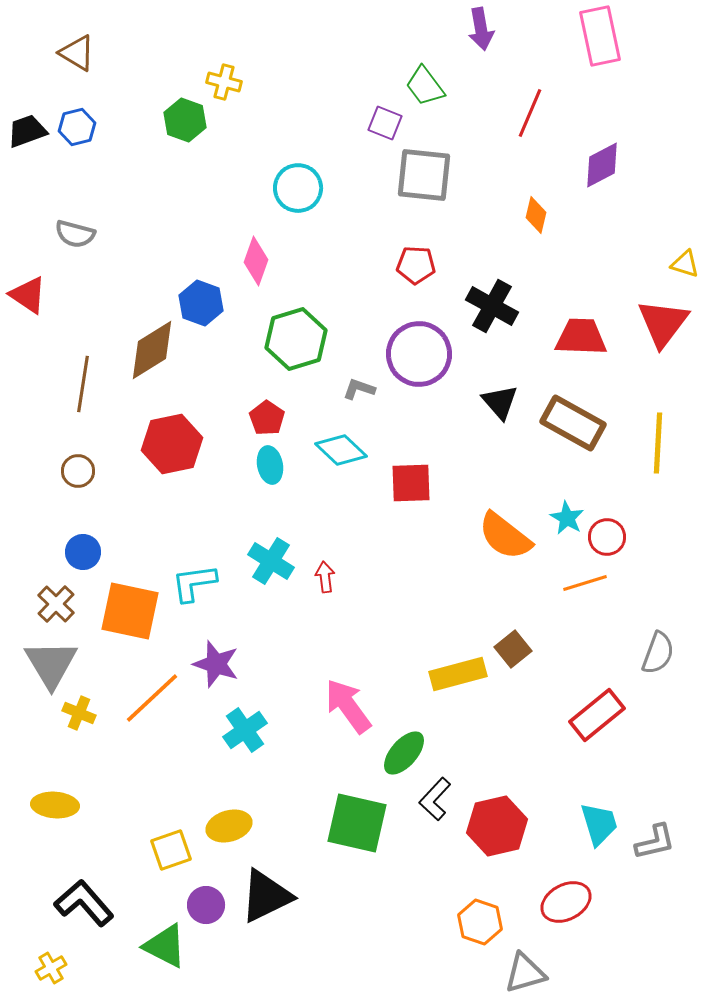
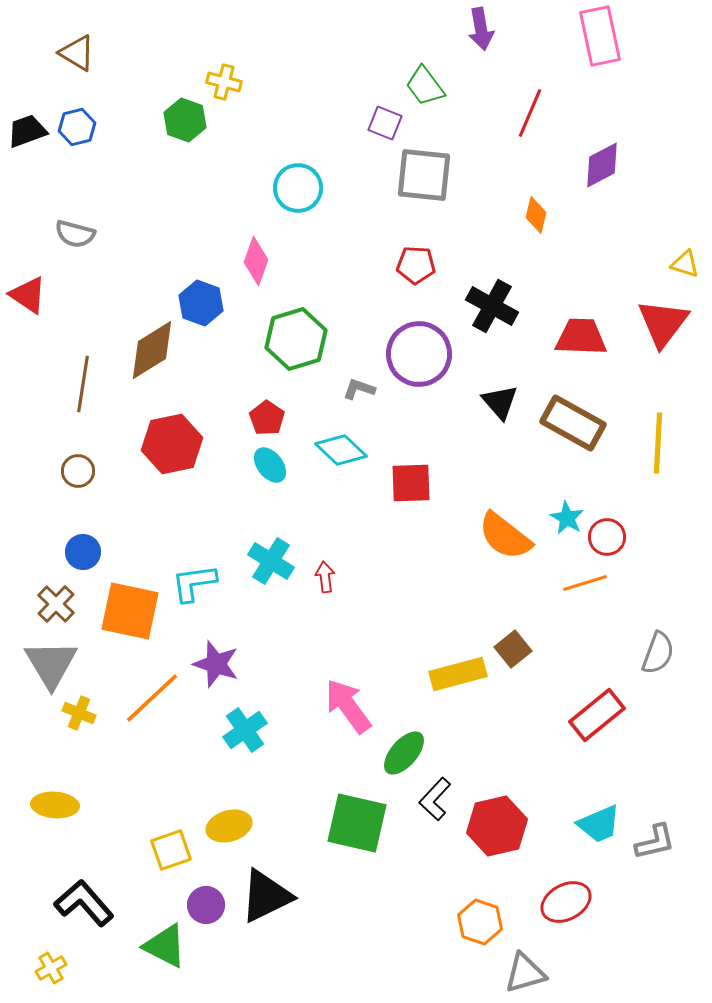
cyan ellipse at (270, 465): rotated 27 degrees counterclockwise
cyan trapezoid at (599, 824): rotated 84 degrees clockwise
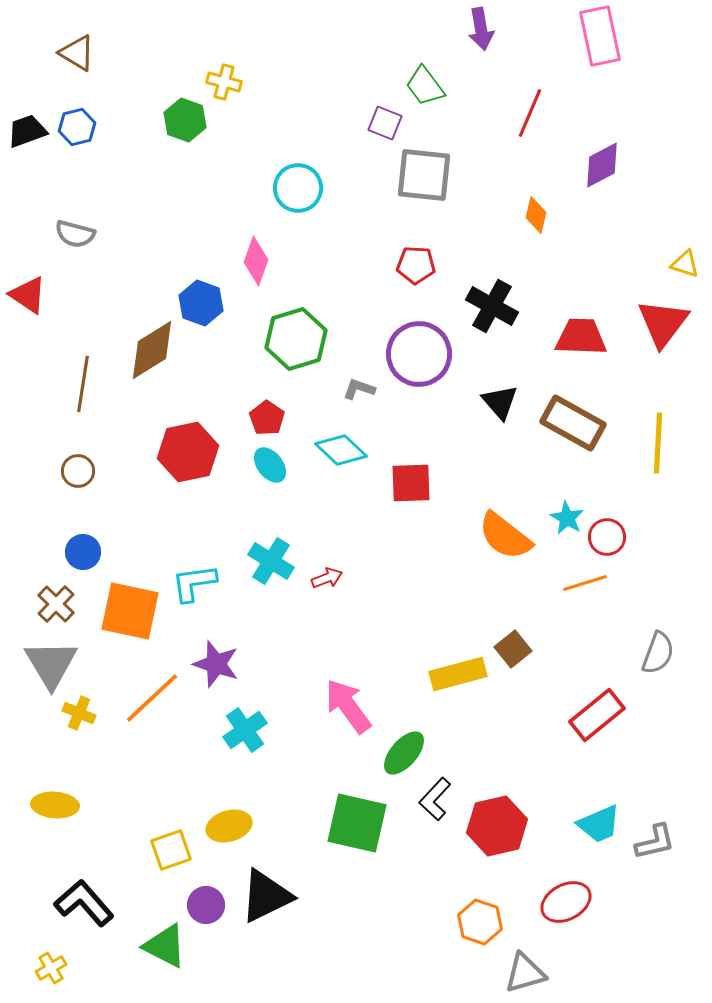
red hexagon at (172, 444): moved 16 px right, 8 px down
red arrow at (325, 577): moved 2 px right, 1 px down; rotated 76 degrees clockwise
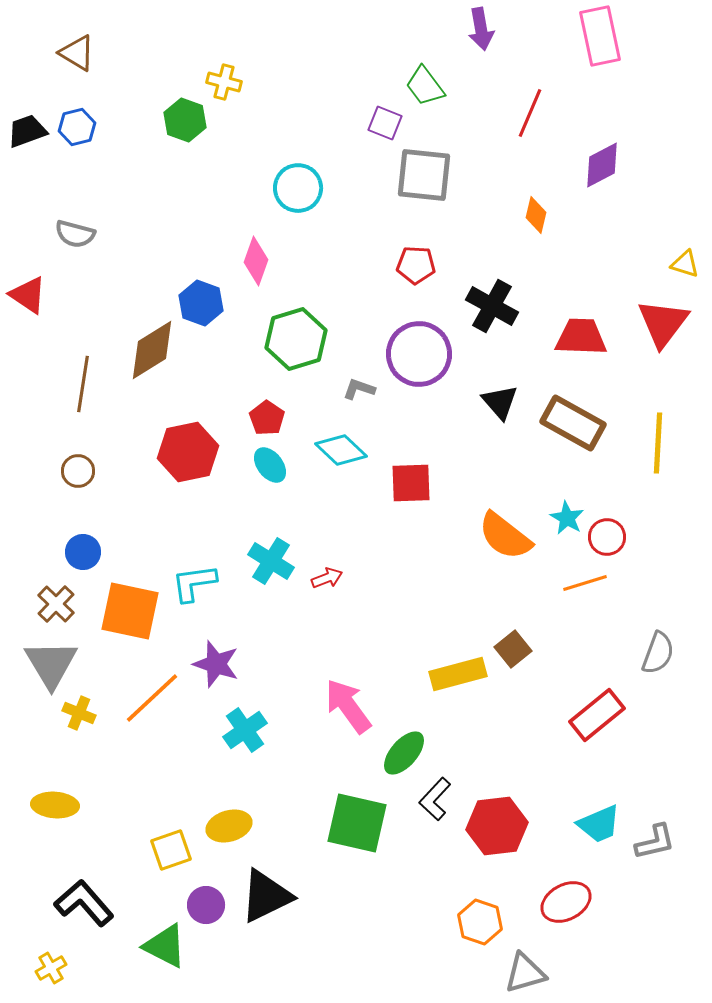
red hexagon at (497, 826): rotated 6 degrees clockwise
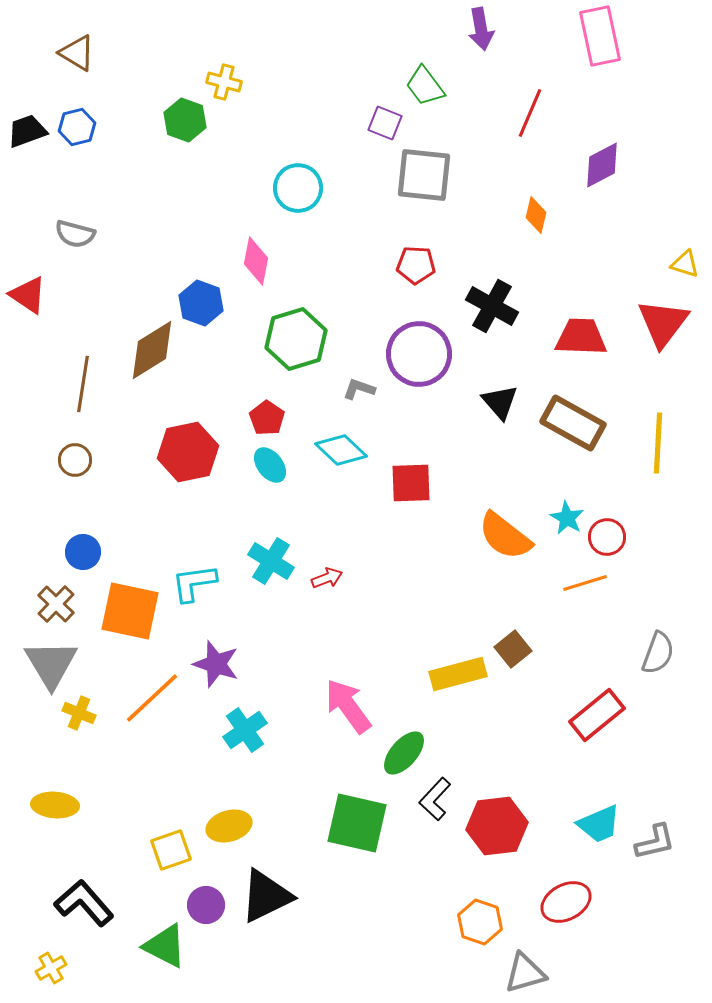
pink diamond at (256, 261): rotated 9 degrees counterclockwise
brown circle at (78, 471): moved 3 px left, 11 px up
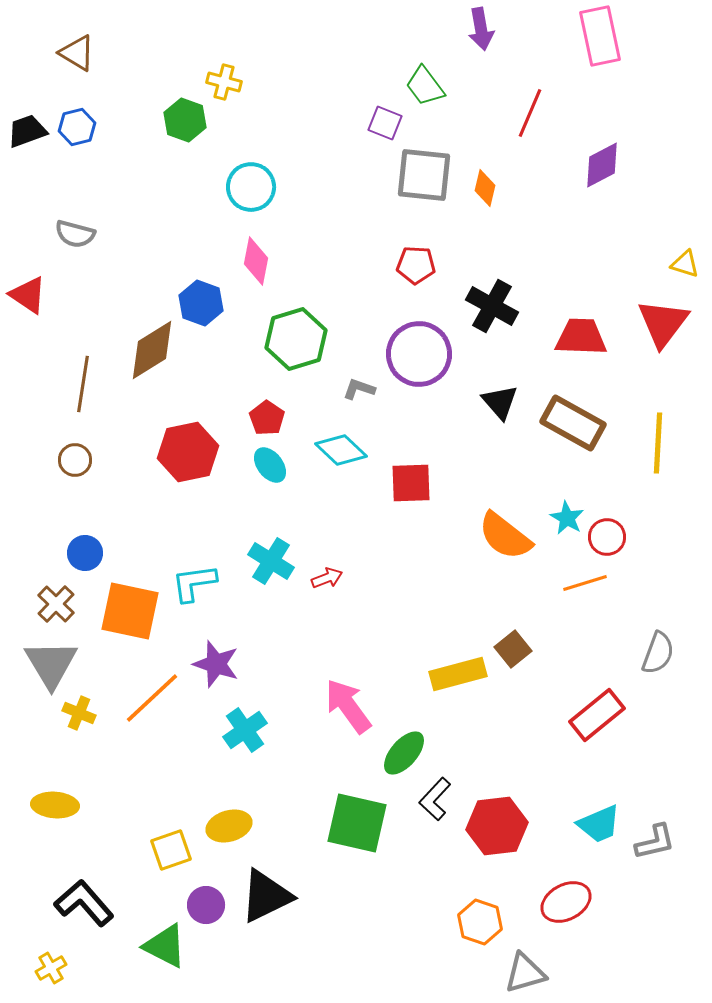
cyan circle at (298, 188): moved 47 px left, 1 px up
orange diamond at (536, 215): moved 51 px left, 27 px up
blue circle at (83, 552): moved 2 px right, 1 px down
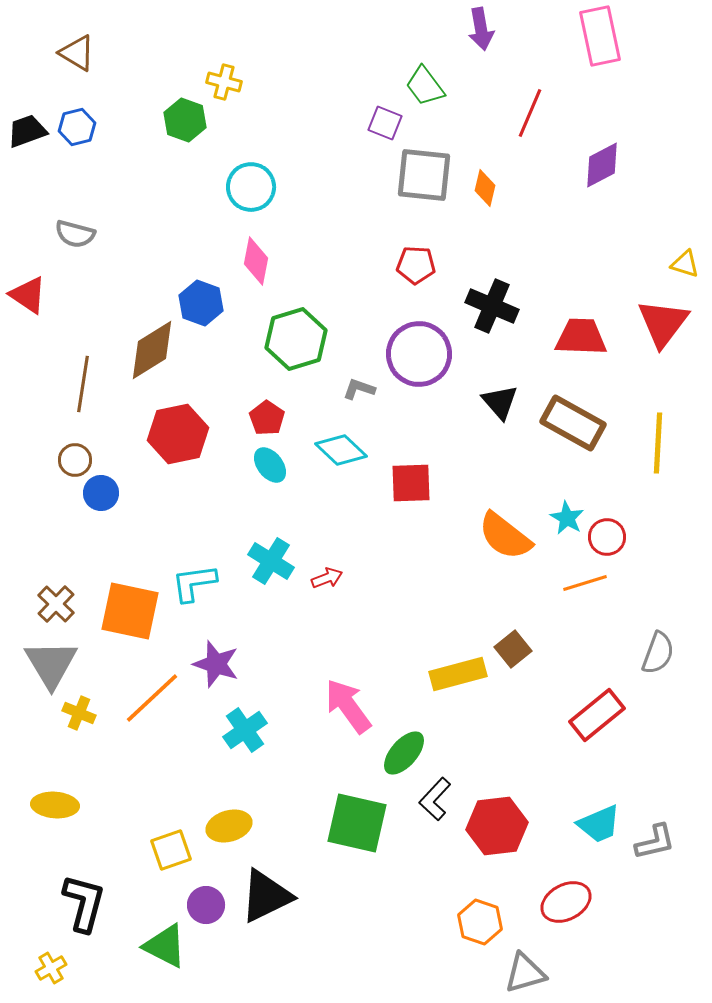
black cross at (492, 306): rotated 6 degrees counterclockwise
red hexagon at (188, 452): moved 10 px left, 18 px up
blue circle at (85, 553): moved 16 px right, 60 px up
black L-shape at (84, 903): rotated 56 degrees clockwise
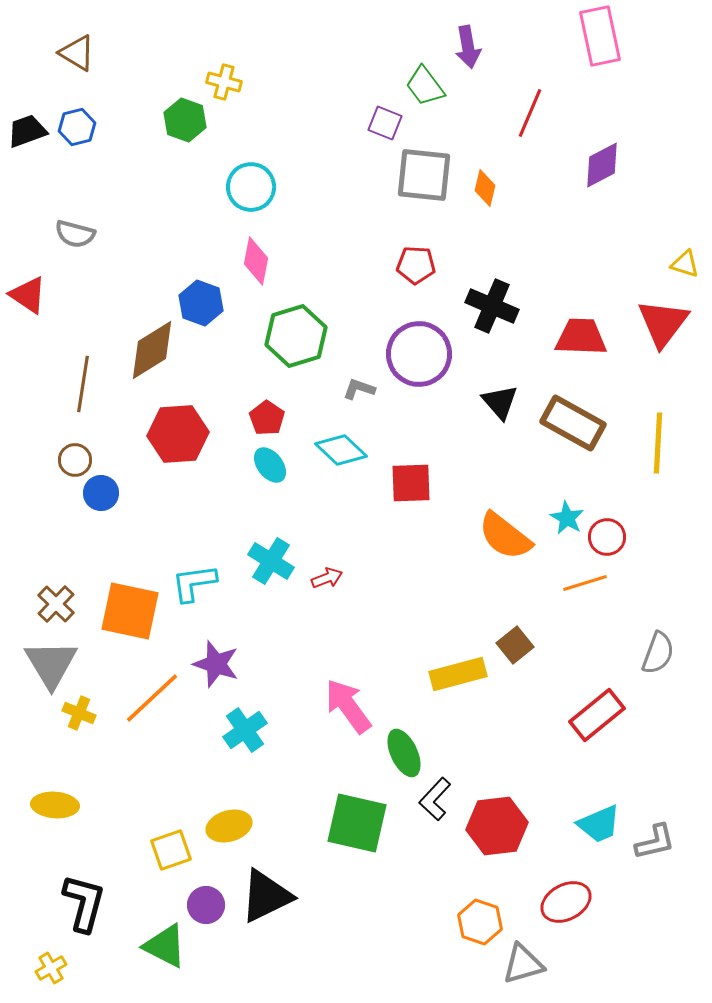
purple arrow at (481, 29): moved 13 px left, 18 px down
green hexagon at (296, 339): moved 3 px up
red hexagon at (178, 434): rotated 8 degrees clockwise
brown square at (513, 649): moved 2 px right, 4 px up
green ellipse at (404, 753): rotated 66 degrees counterclockwise
gray triangle at (525, 973): moved 2 px left, 9 px up
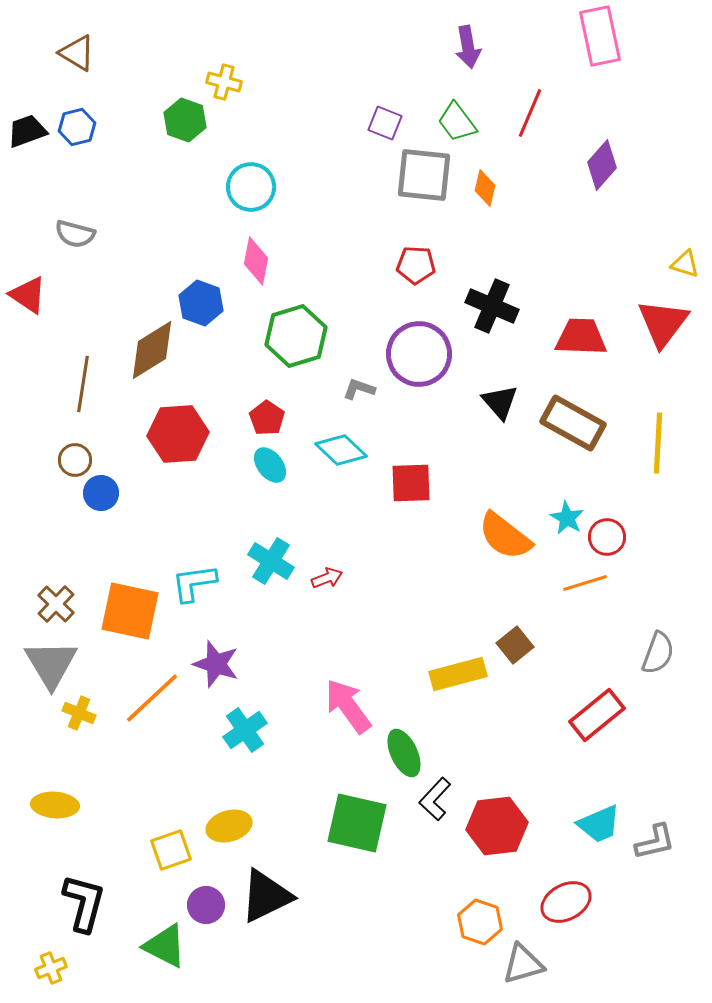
green trapezoid at (425, 86): moved 32 px right, 36 px down
purple diamond at (602, 165): rotated 21 degrees counterclockwise
yellow cross at (51, 968): rotated 8 degrees clockwise
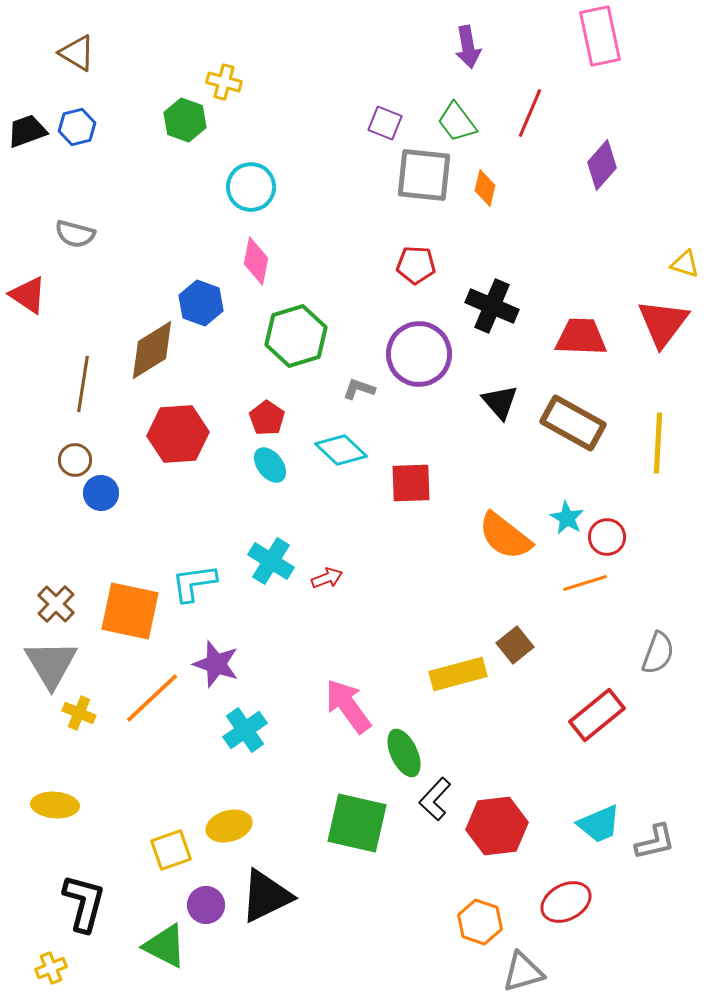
gray triangle at (523, 964): moved 8 px down
